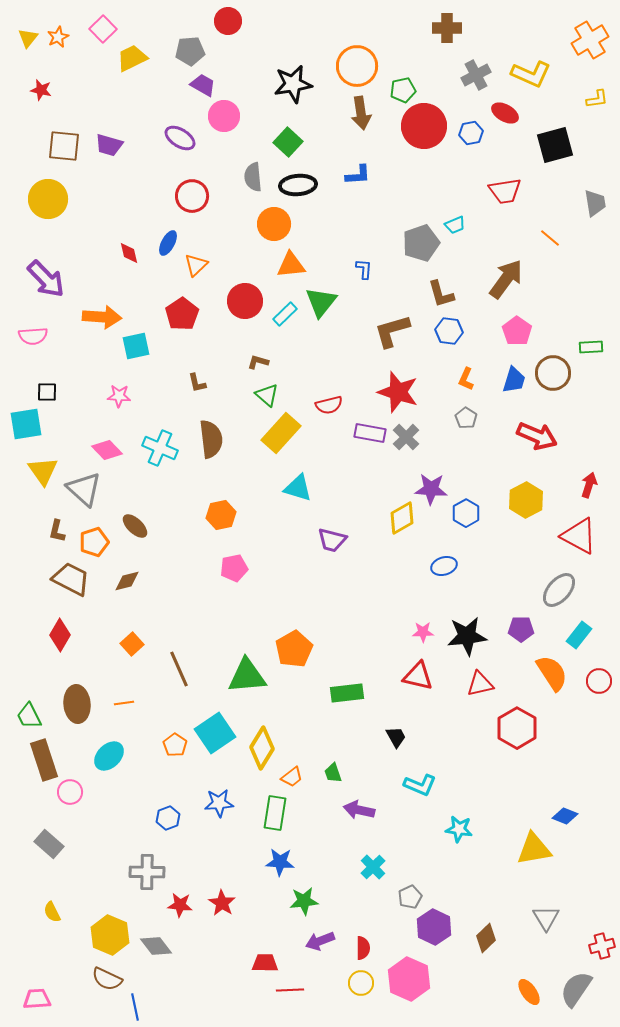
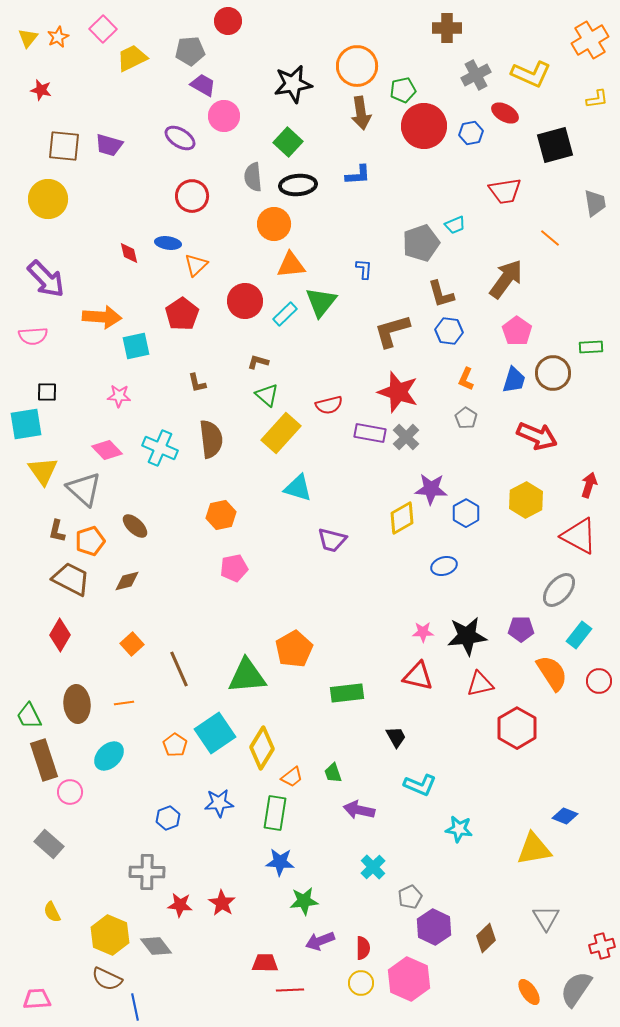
blue ellipse at (168, 243): rotated 70 degrees clockwise
orange pentagon at (94, 542): moved 4 px left, 1 px up
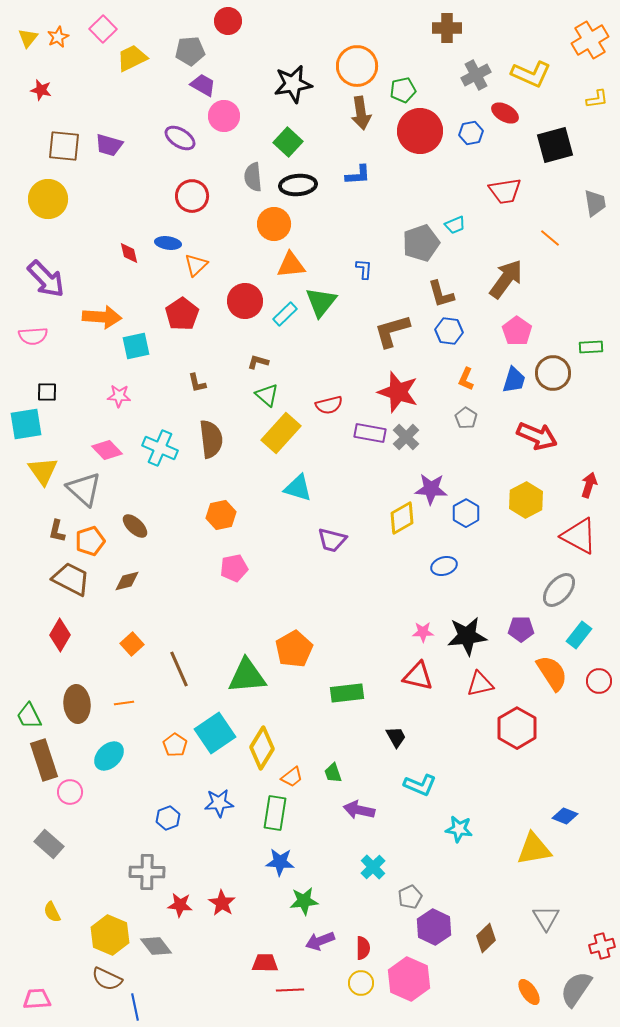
red circle at (424, 126): moved 4 px left, 5 px down
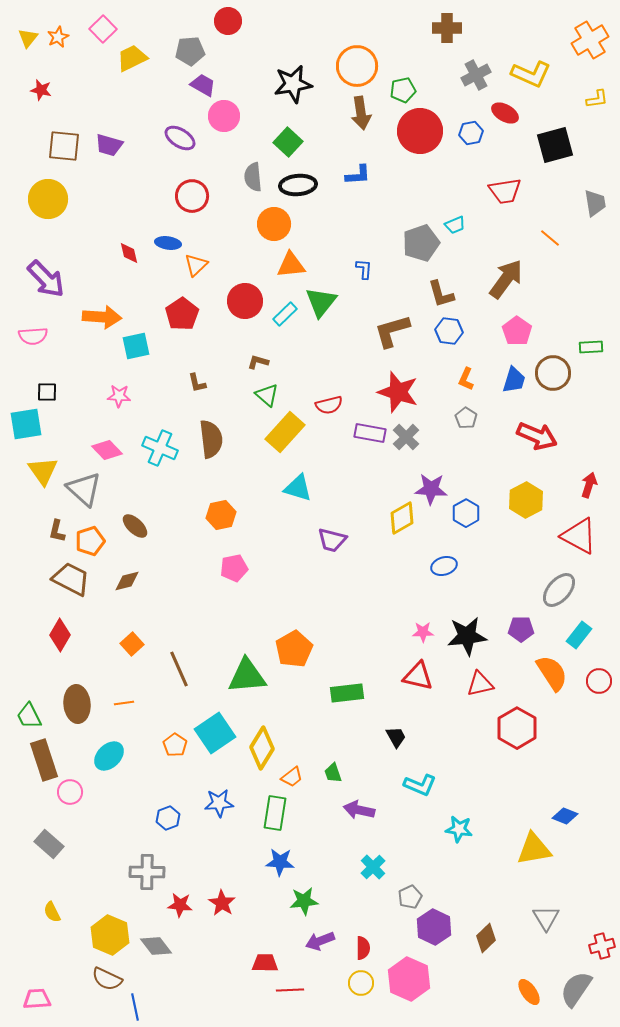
yellow rectangle at (281, 433): moved 4 px right, 1 px up
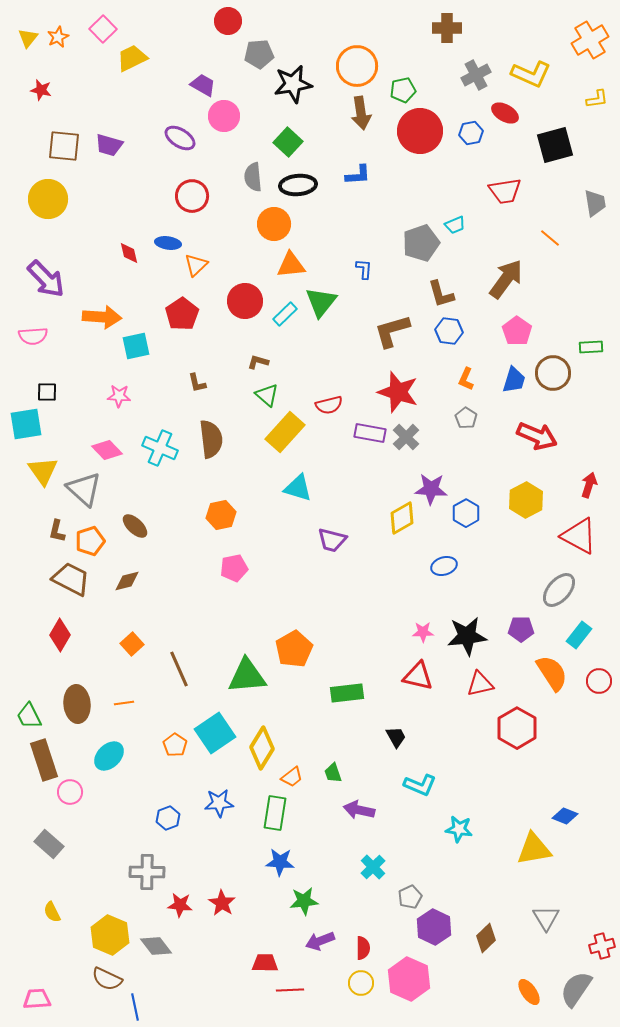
gray pentagon at (190, 51): moved 69 px right, 3 px down
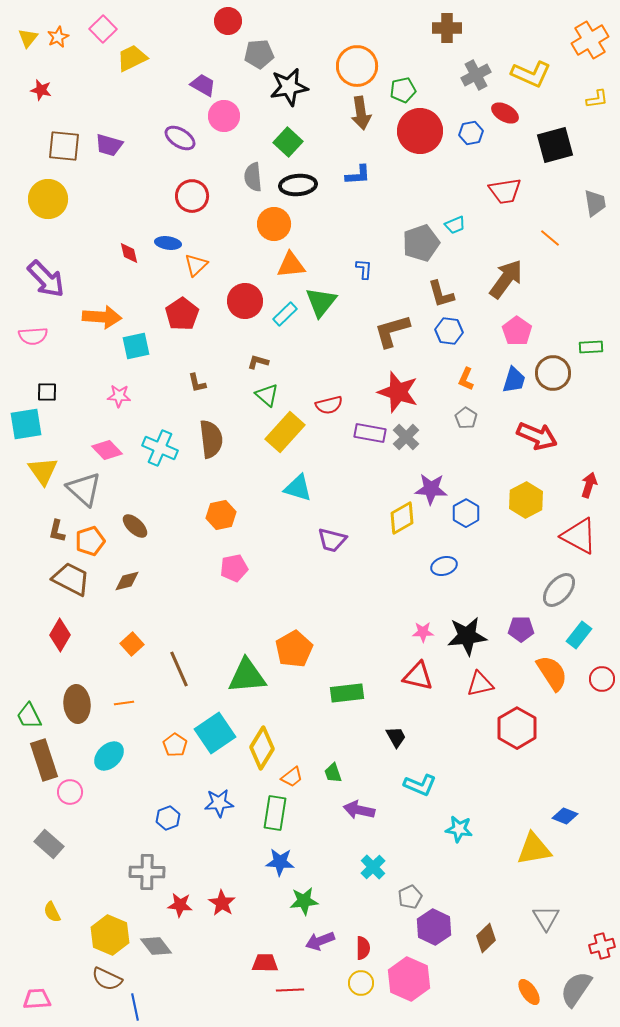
black star at (293, 84): moved 4 px left, 3 px down
red circle at (599, 681): moved 3 px right, 2 px up
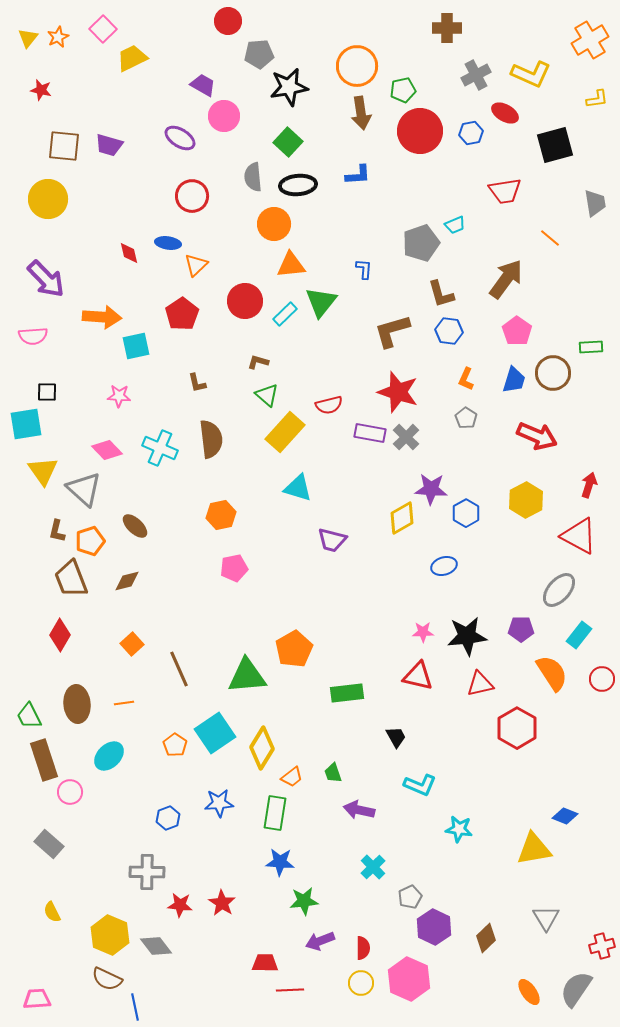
brown trapezoid at (71, 579): rotated 138 degrees counterclockwise
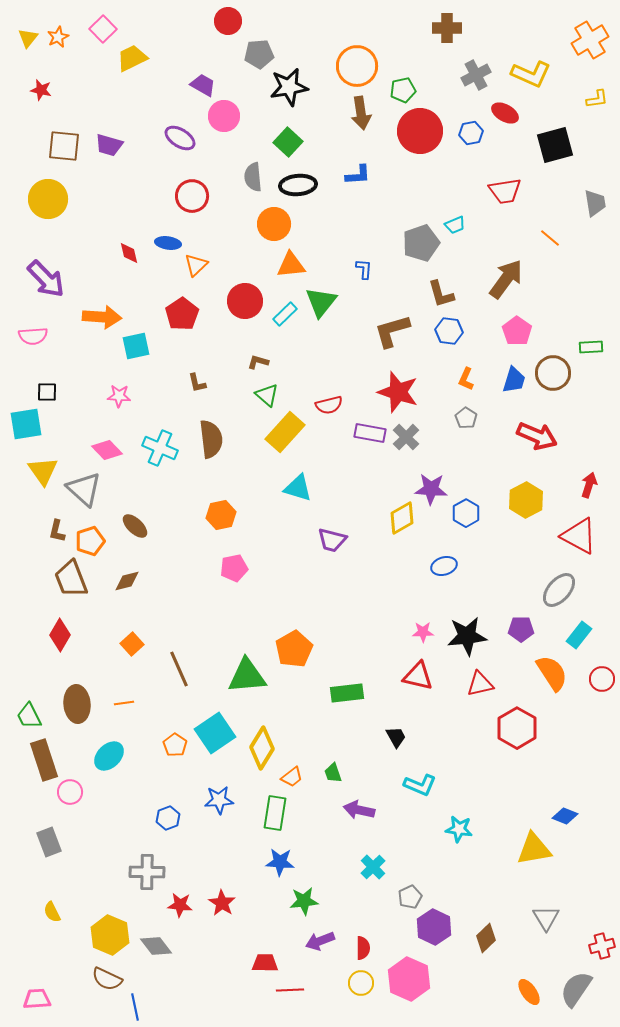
blue star at (219, 803): moved 3 px up
gray rectangle at (49, 844): moved 2 px up; rotated 28 degrees clockwise
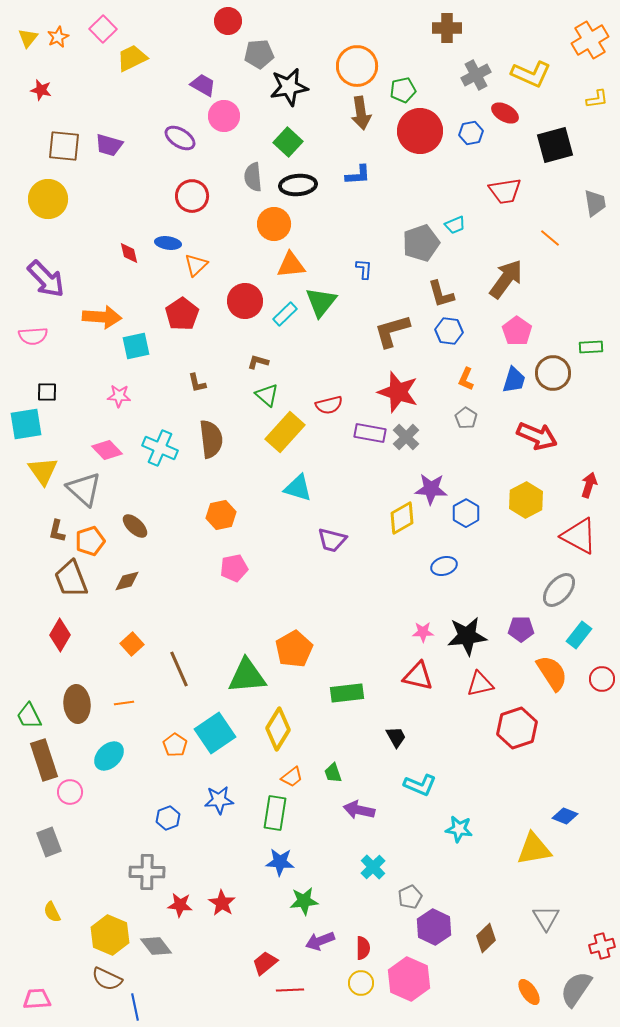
red hexagon at (517, 728): rotated 12 degrees clockwise
yellow diamond at (262, 748): moved 16 px right, 19 px up
red trapezoid at (265, 963): rotated 40 degrees counterclockwise
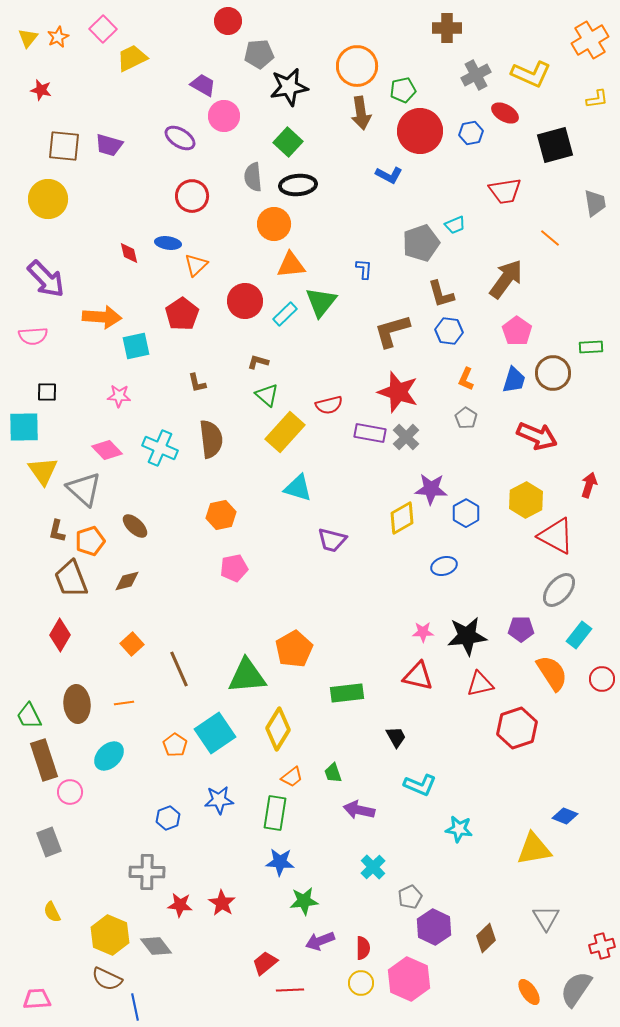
blue L-shape at (358, 175): moved 31 px right; rotated 32 degrees clockwise
cyan square at (26, 424): moved 2 px left, 3 px down; rotated 8 degrees clockwise
red triangle at (579, 536): moved 23 px left
